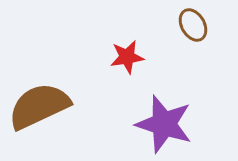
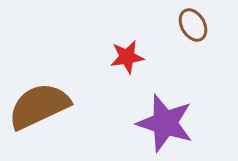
purple star: moved 1 px right, 1 px up
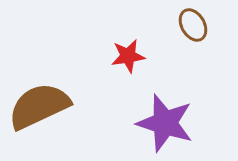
red star: moved 1 px right, 1 px up
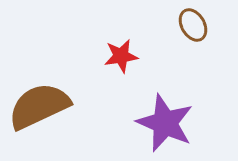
red star: moved 7 px left
purple star: rotated 6 degrees clockwise
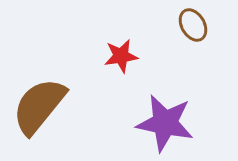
brown semicircle: rotated 26 degrees counterclockwise
purple star: rotated 12 degrees counterclockwise
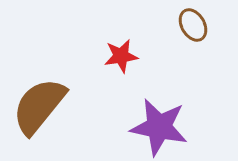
purple star: moved 6 px left, 4 px down
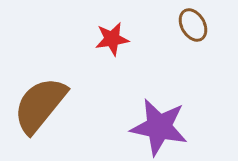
red star: moved 9 px left, 17 px up
brown semicircle: moved 1 px right, 1 px up
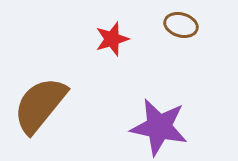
brown ellipse: moved 12 px left; rotated 44 degrees counterclockwise
red star: rotated 8 degrees counterclockwise
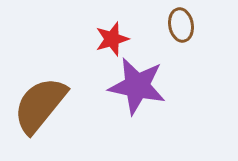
brown ellipse: rotated 64 degrees clockwise
purple star: moved 22 px left, 41 px up
